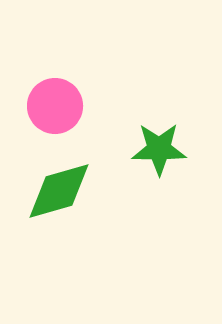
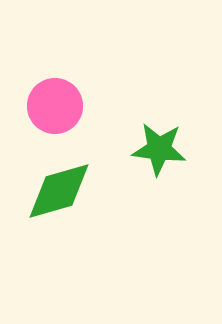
green star: rotated 6 degrees clockwise
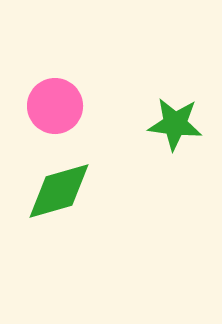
green star: moved 16 px right, 25 px up
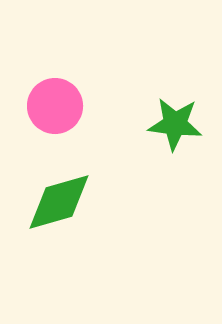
green diamond: moved 11 px down
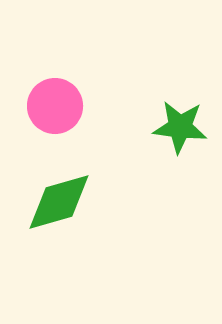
green star: moved 5 px right, 3 px down
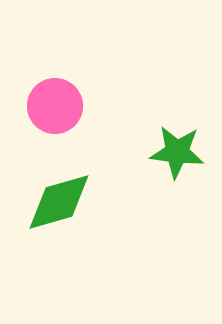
green star: moved 3 px left, 25 px down
